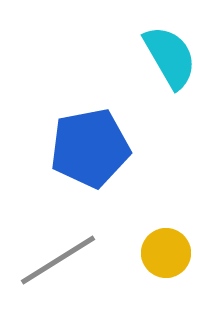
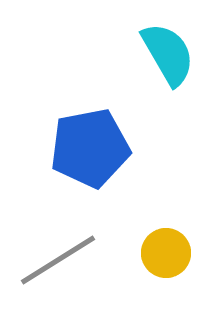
cyan semicircle: moved 2 px left, 3 px up
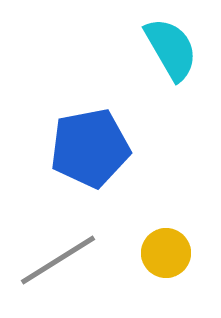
cyan semicircle: moved 3 px right, 5 px up
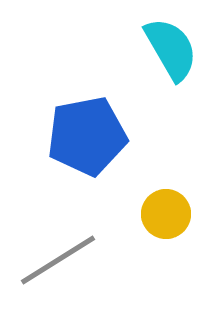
blue pentagon: moved 3 px left, 12 px up
yellow circle: moved 39 px up
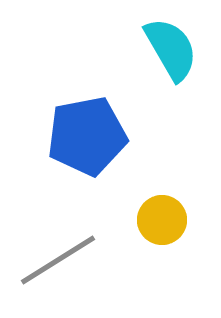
yellow circle: moved 4 px left, 6 px down
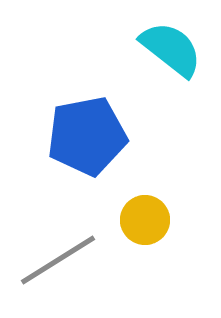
cyan semicircle: rotated 22 degrees counterclockwise
yellow circle: moved 17 px left
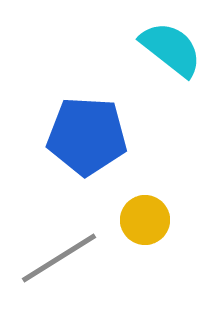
blue pentagon: rotated 14 degrees clockwise
gray line: moved 1 px right, 2 px up
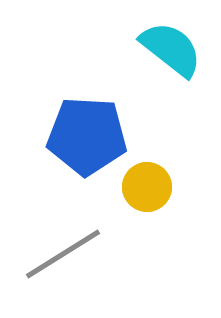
yellow circle: moved 2 px right, 33 px up
gray line: moved 4 px right, 4 px up
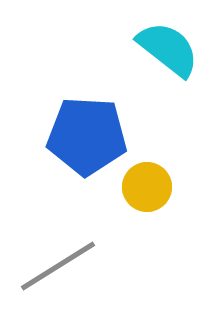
cyan semicircle: moved 3 px left
gray line: moved 5 px left, 12 px down
